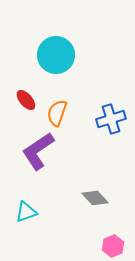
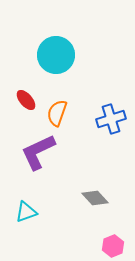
purple L-shape: moved 1 px down; rotated 9 degrees clockwise
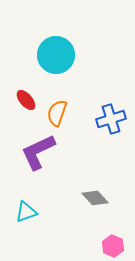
pink hexagon: rotated 15 degrees counterclockwise
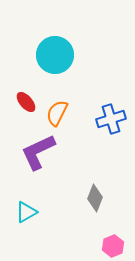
cyan circle: moved 1 px left
red ellipse: moved 2 px down
orange semicircle: rotated 8 degrees clockwise
gray diamond: rotated 64 degrees clockwise
cyan triangle: rotated 10 degrees counterclockwise
pink hexagon: rotated 15 degrees clockwise
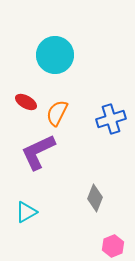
red ellipse: rotated 20 degrees counterclockwise
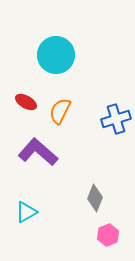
cyan circle: moved 1 px right
orange semicircle: moved 3 px right, 2 px up
blue cross: moved 5 px right
purple L-shape: rotated 66 degrees clockwise
pink hexagon: moved 5 px left, 11 px up
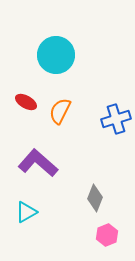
purple L-shape: moved 11 px down
pink hexagon: moved 1 px left
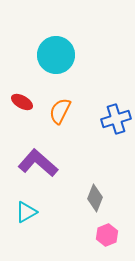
red ellipse: moved 4 px left
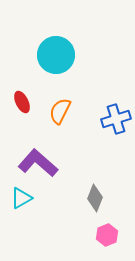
red ellipse: rotated 35 degrees clockwise
cyan triangle: moved 5 px left, 14 px up
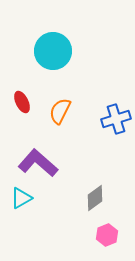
cyan circle: moved 3 px left, 4 px up
gray diamond: rotated 32 degrees clockwise
